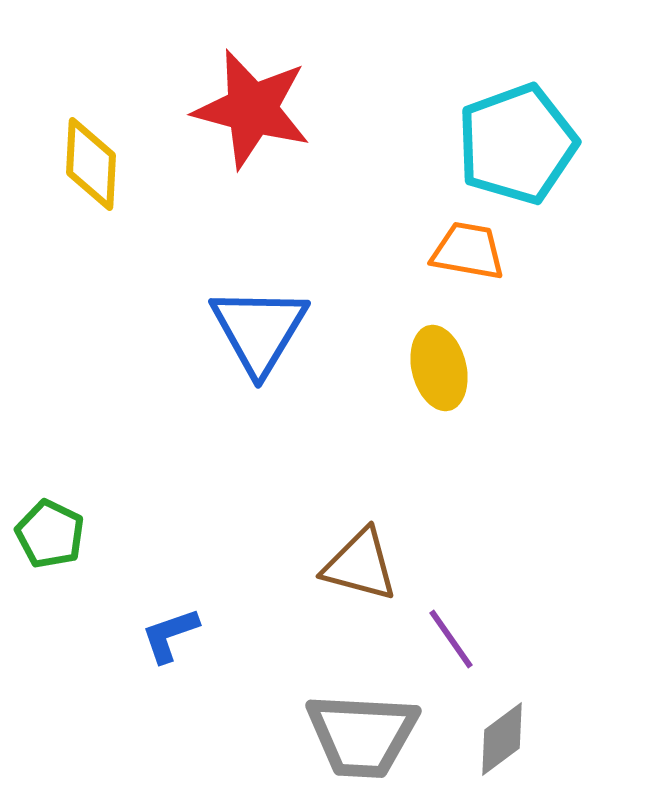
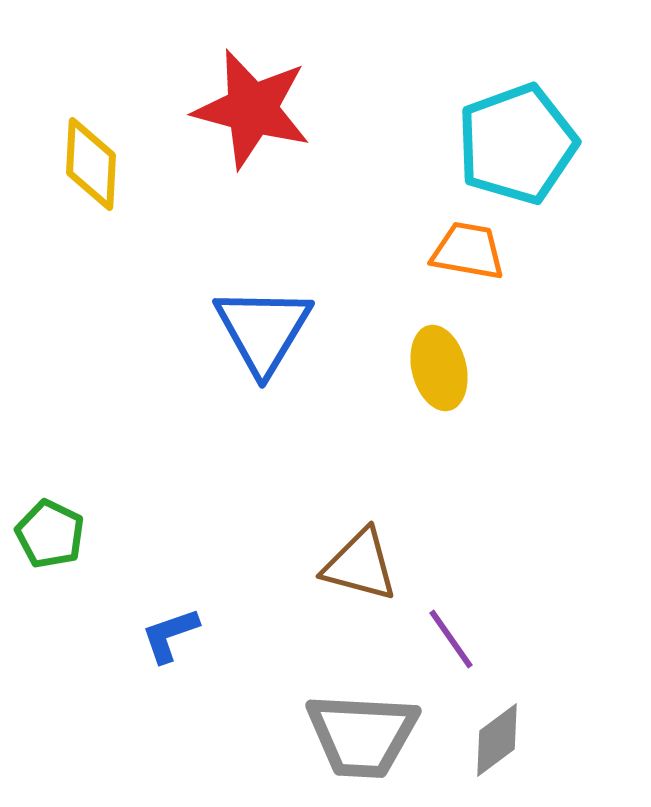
blue triangle: moved 4 px right
gray diamond: moved 5 px left, 1 px down
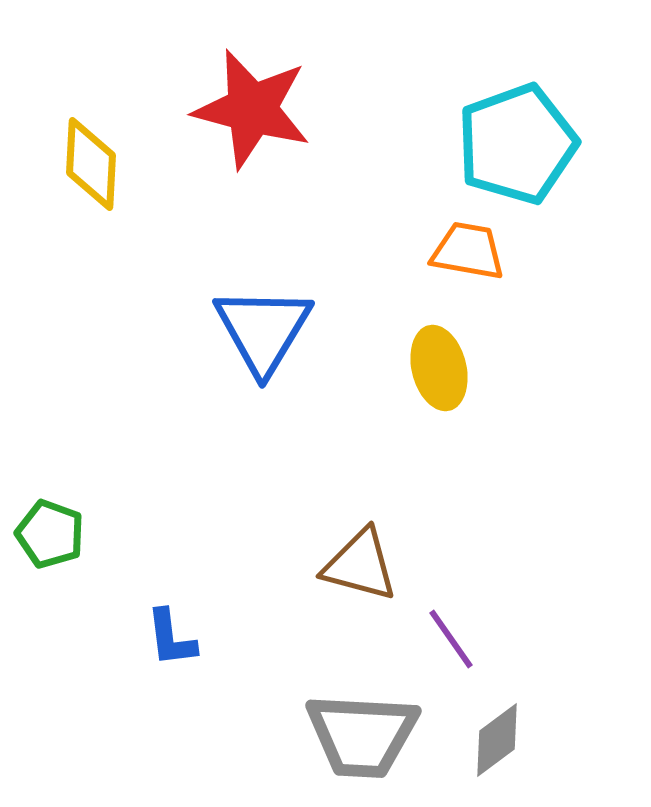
green pentagon: rotated 6 degrees counterclockwise
blue L-shape: moved 1 px right, 3 px down; rotated 78 degrees counterclockwise
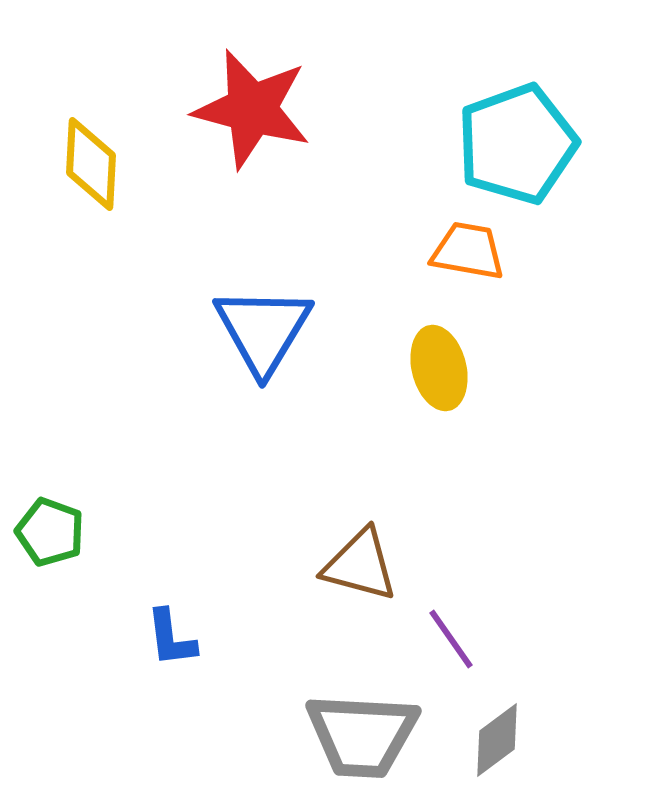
green pentagon: moved 2 px up
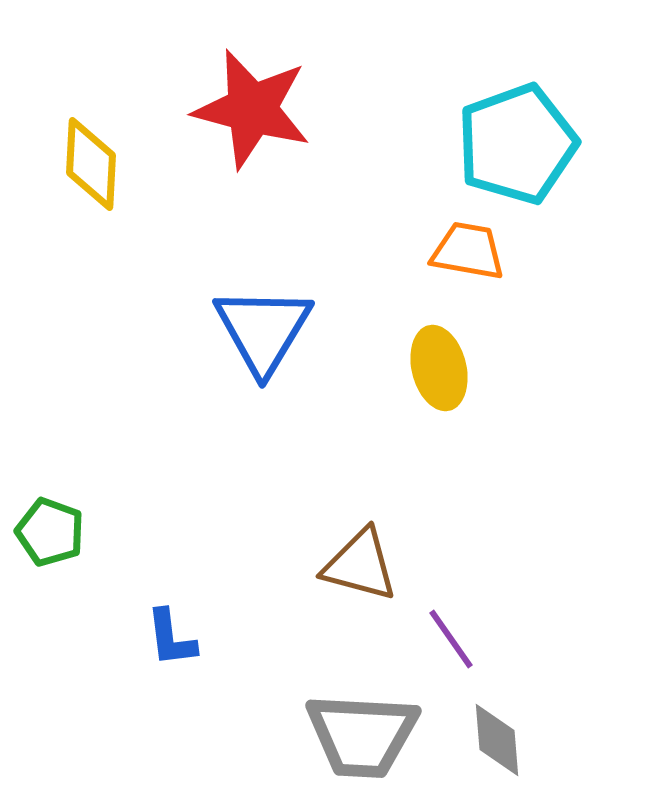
gray diamond: rotated 58 degrees counterclockwise
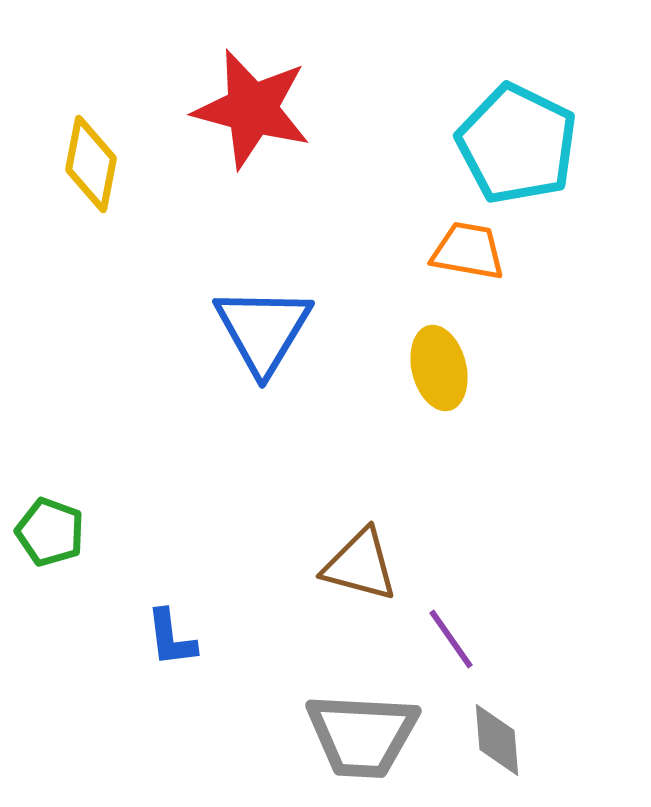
cyan pentagon: rotated 26 degrees counterclockwise
yellow diamond: rotated 8 degrees clockwise
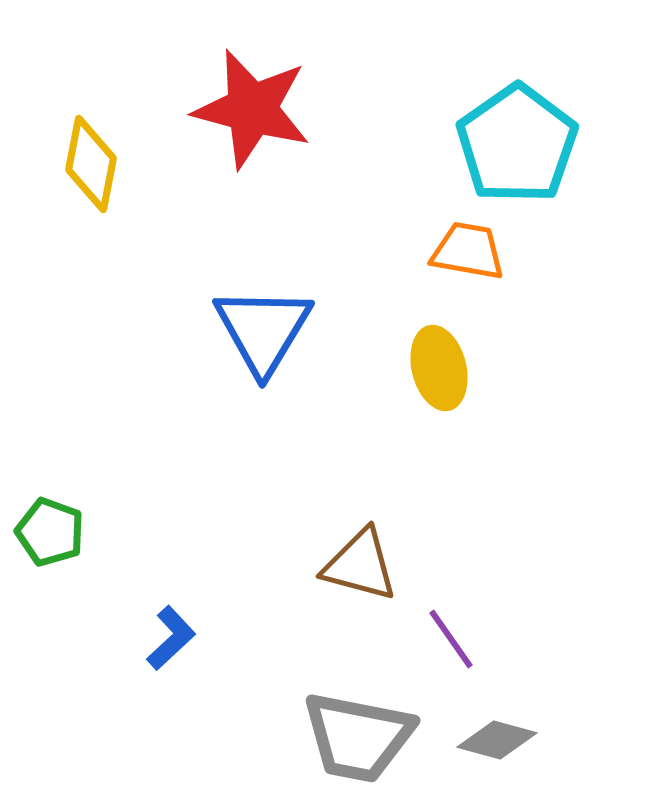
cyan pentagon: rotated 11 degrees clockwise
blue L-shape: rotated 126 degrees counterclockwise
gray trapezoid: moved 4 px left, 2 px down; rotated 8 degrees clockwise
gray diamond: rotated 70 degrees counterclockwise
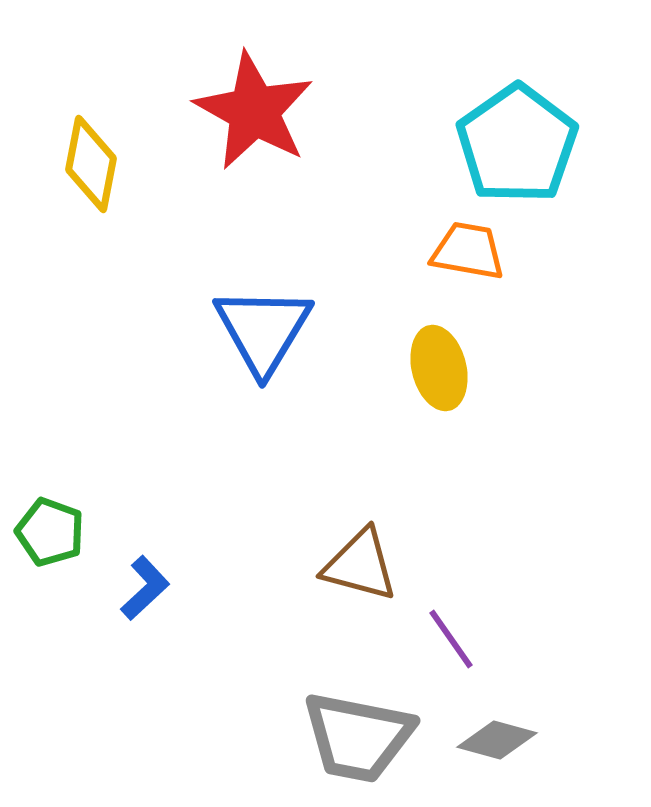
red star: moved 2 px right, 2 px down; rotated 14 degrees clockwise
blue L-shape: moved 26 px left, 50 px up
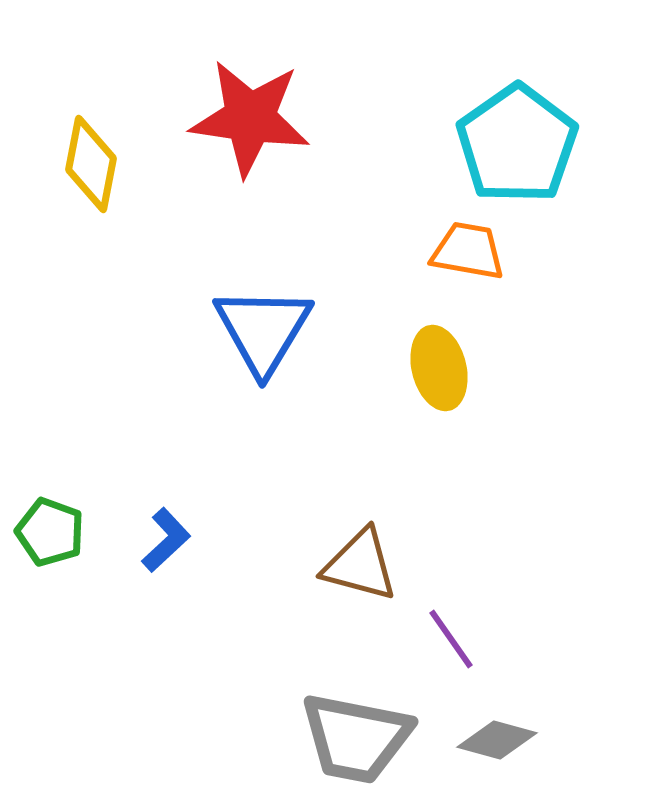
red star: moved 4 px left, 7 px down; rotated 21 degrees counterclockwise
blue L-shape: moved 21 px right, 48 px up
gray trapezoid: moved 2 px left, 1 px down
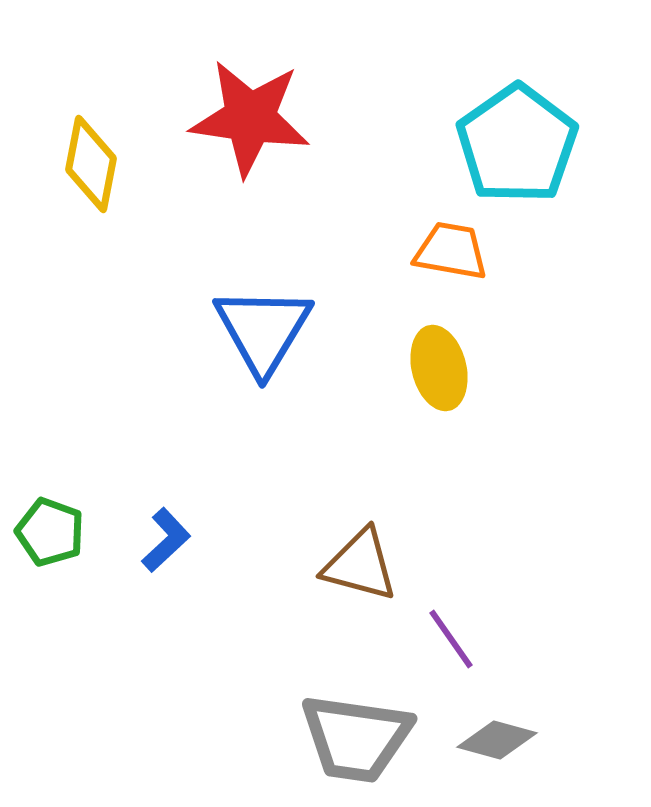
orange trapezoid: moved 17 px left
gray trapezoid: rotated 3 degrees counterclockwise
